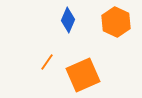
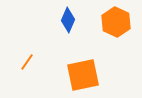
orange line: moved 20 px left
orange square: rotated 12 degrees clockwise
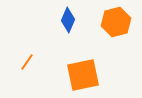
orange hexagon: rotated 20 degrees clockwise
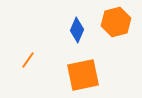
blue diamond: moved 9 px right, 10 px down
orange line: moved 1 px right, 2 px up
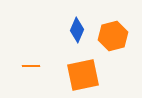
orange hexagon: moved 3 px left, 14 px down
orange line: moved 3 px right, 6 px down; rotated 54 degrees clockwise
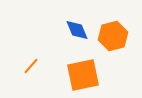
blue diamond: rotated 45 degrees counterclockwise
orange line: rotated 48 degrees counterclockwise
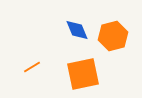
orange line: moved 1 px right, 1 px down; rotated 18 degrees clockwise
orange square: moved 1 px up
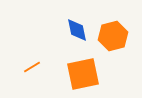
blue diamond: rotated 10 degrees clockwise
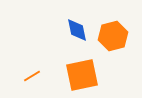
orange line: moved 9 px down
orange square: moved 1 px left, 1 px down
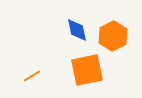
orange hexagon: rotated 12 degrees counterclockwise
orange square: moved 5 px right, 5 px up
